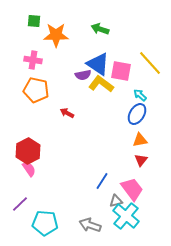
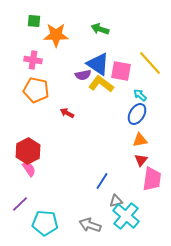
pink trapezoid: moved 20 px right, 10 px up; rotated 45 degrees clockwise
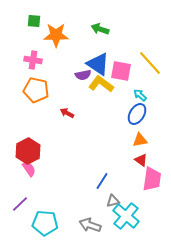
red triangle: rotated 32 degrees counterclockwise
gray triangle: moved 3 px left
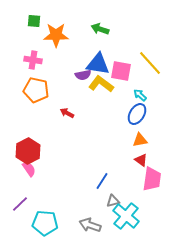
blue triangle: rotated 25 degrees counterclockwise
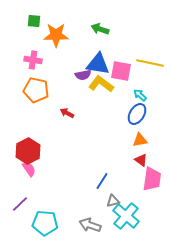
yellow line: rotated 36 degrees counterclockwise
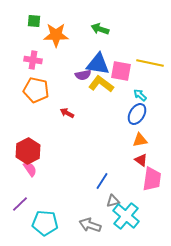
pink semicircle: moved 1 px right
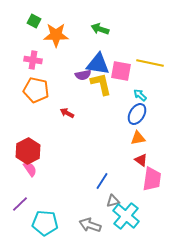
green square: rotated 24 degrees clockwise
yellow L-shape: rotated 40 degrees clockwise
orange triangle: moved 2 px left, 2 px up
